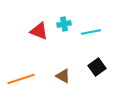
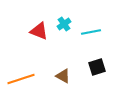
cyan cross: rotated 24 degrees counterclockwise
black square: rotated 18 degrees clockwise
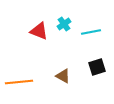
orange line: moved 2 px left, 3 px down; rotated 12 degrees clockwise
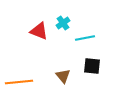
cyan cross: moved 1 px left, 1 px up
cyan line: moved 6 px left, 6 px down
black square: moved 5 px left, 1 px up; rotated 24 degrees clockwise
brown triangle: rotated 21 degrees clockwise
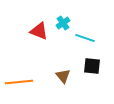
cyan line: rotated 30 degrees clockwise
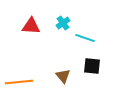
red triangle: moved 8 px left, 5 px up; rotated 18 degrees counterclockwise
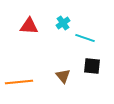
red triangle: moved 2 px left
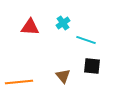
red triangle: moved 1 px right, 1 px down
cyan line: moved 1 px right, 2 px down
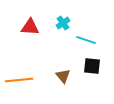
orange line: moved 2 px up
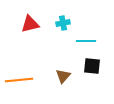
cyan cross: rotated 24 degrees clockwise
red triangle: moved 3 px up; rotated 18 degrees counterclockwise
cyan line: moved 1 px down; rotated 18 degrees counterclockwise
brown triangle: rotated 21 degrees clockwise
